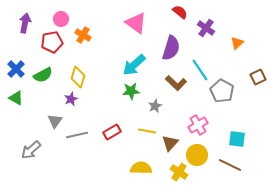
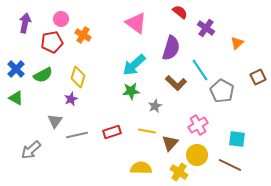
red rectangle: rotated 12 degrees clockwise
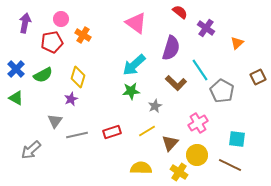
pink cross: moved 2 px up
yellow line: rotated 42 degrees counterclockwise
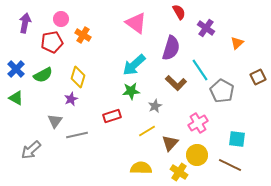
red semicircle: moved 1 px left; rotated 21 degrees clockwise
red rectangle: moved 16 px up
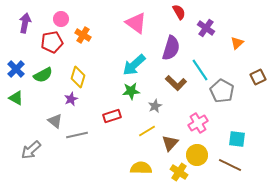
gray triangle: rotated 28 degrees counterclockwise
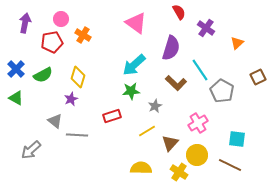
gray line: rotated 15 degrees clockwise
